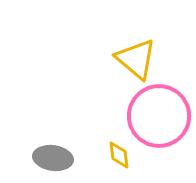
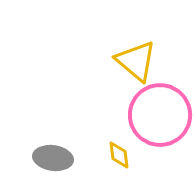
yellow triangle: moved 2 px down
pink circle: moved 1 px right, 1 px up
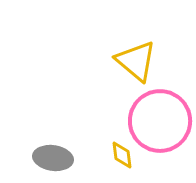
pink circle: moved 6 px down
yellow diamond: moved 3 px right
